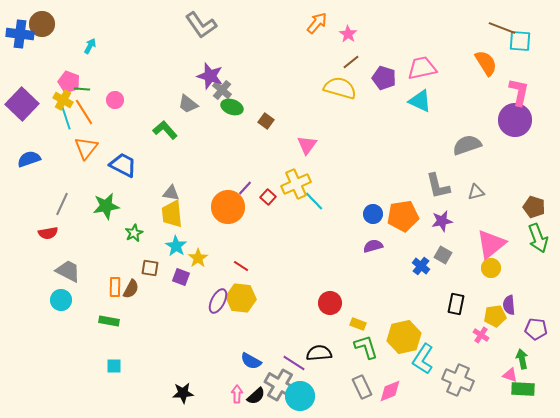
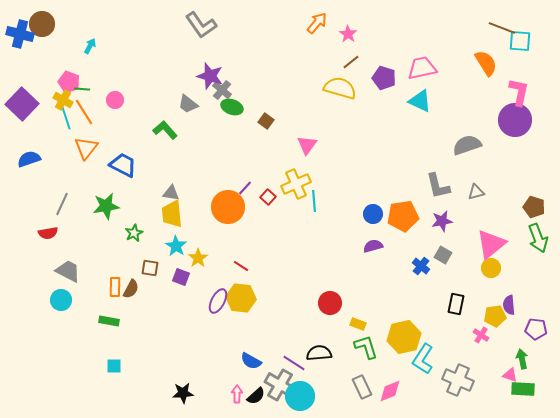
blue cross at (20, 34): rotated 8 degrees clockwise
cyan line at (314, 201): rotated 40 degrees clockwise
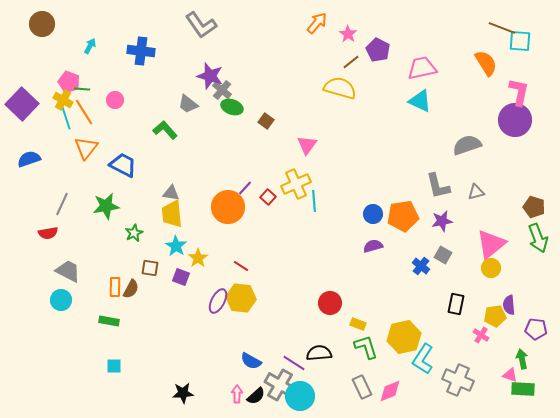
blue cross at (20, 34): moved 121 px right, 17 px down; rotated 8 degrees counterclockwise
purple pentagon at (384, 78): moved 6 px left, 28 px up; rotated 10 degrees clockwise
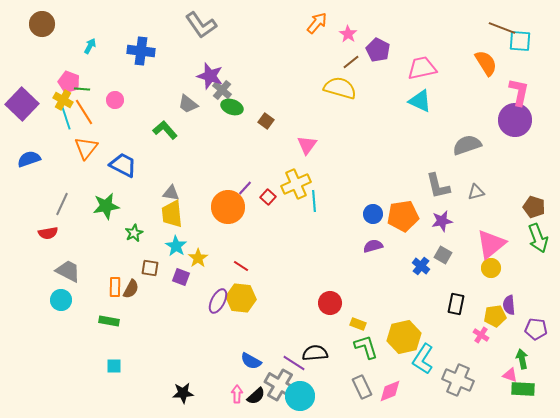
black semicircle at (319, 353): moved 4 px left
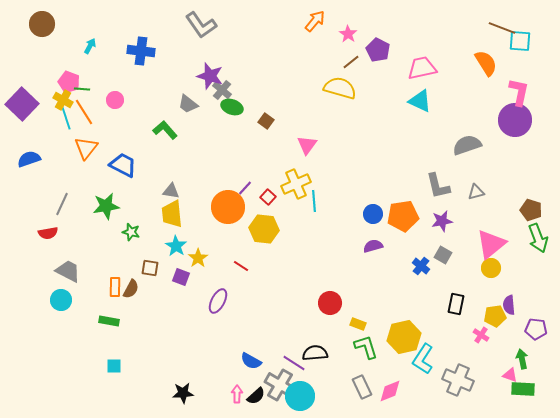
orange arrow at (317, 23): moved 2 px left, 2 px up
gray triangle at (171, 193): moved 2 px up
brown pentagon at (534, 207): moved 3 px left, 3 px down
green star at (134, 233): moved 3 px left, 1 px up; rotated 30 degrees counterclockwise
yellow hexagon at (241, 298): moved 23 px right, 69 px up
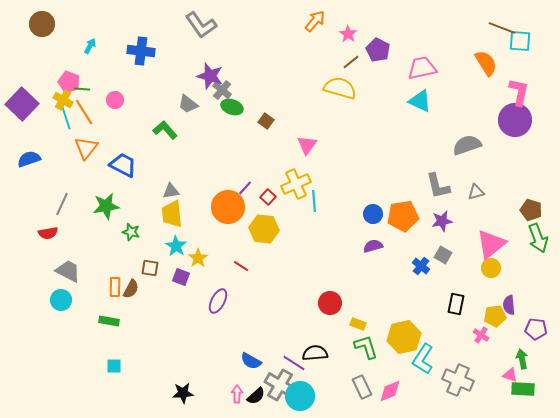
gray triangle at (171, 191): rotated 18 degrees counterclockwise
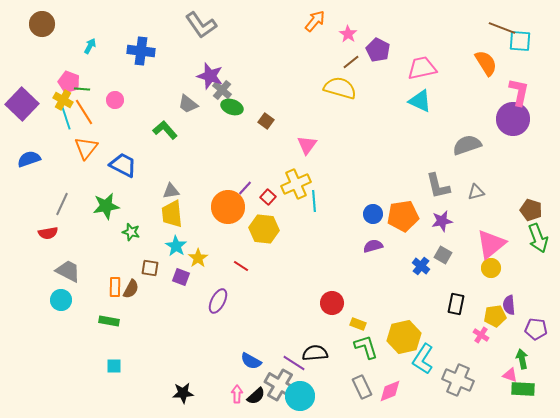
purple circle at (515, 120): moved 2 px left, 1 px up
red circle at (330, 303): moved 2 px right
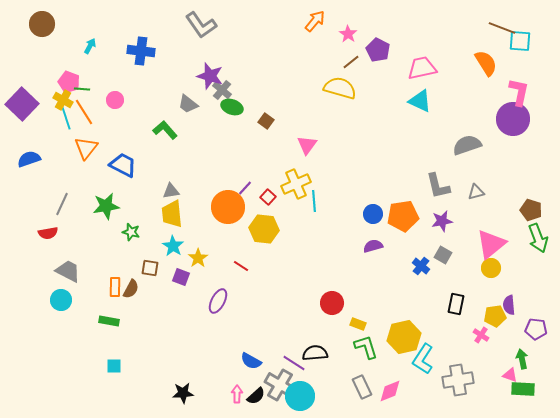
cyan star at (176, 246): moved 3 px left
gray cross at (458, 380): rotated 32 degrees counterclockwise
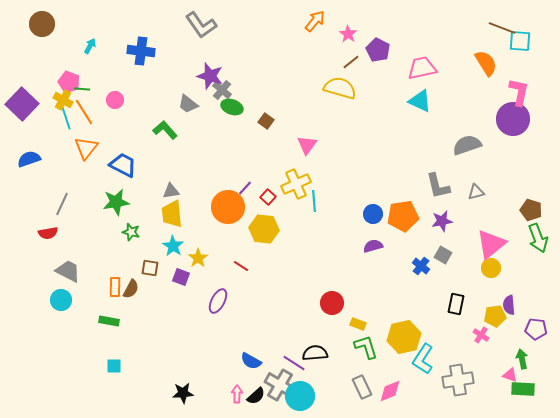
green star at (106, 206): moved 10 px right, 4 px up
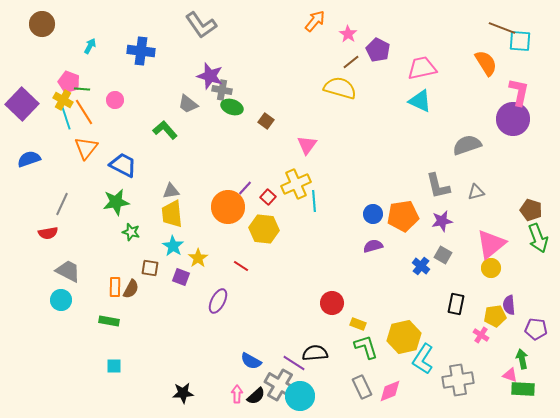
gray cross at (222, 90): rotated 30 degrees counterclockwise
